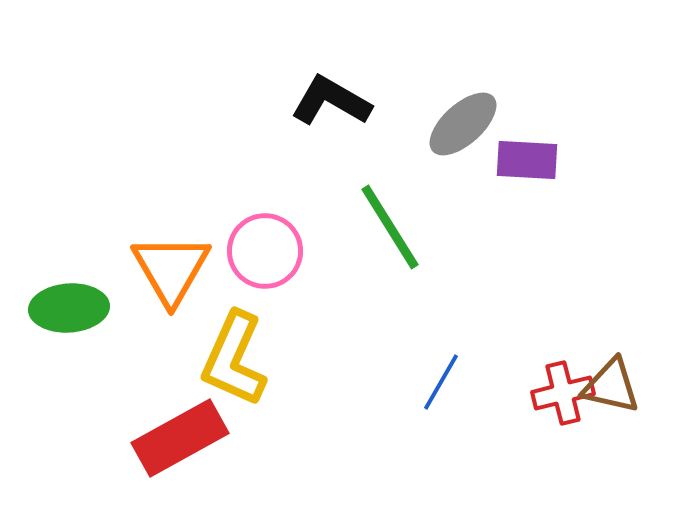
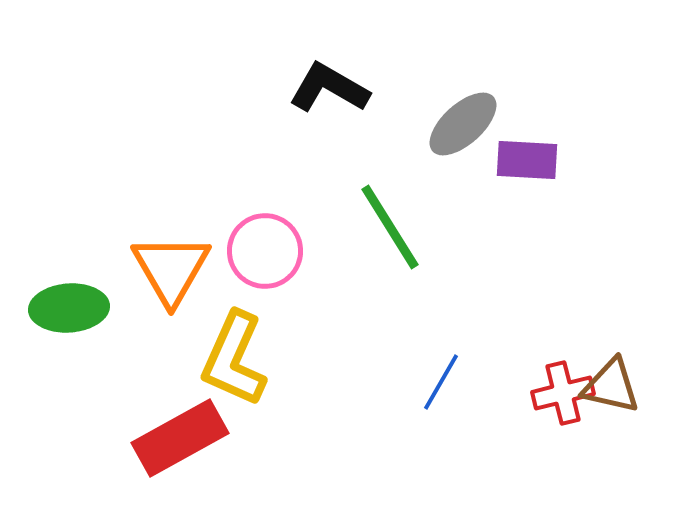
black L-shape: moved 2 px left, 13 px up
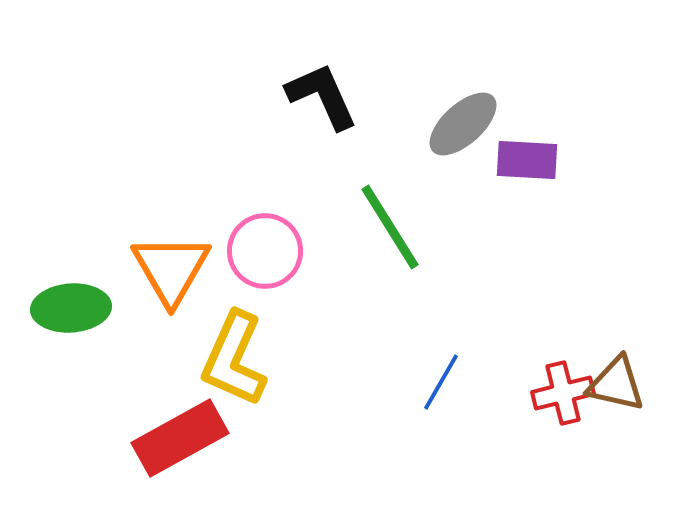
black L-shape: moved 7 px left, 8 px down; rotated 36 degrees clockwise
green ellipse: moved 2 px right
brown triangle: moved 5 px right, 2 px up
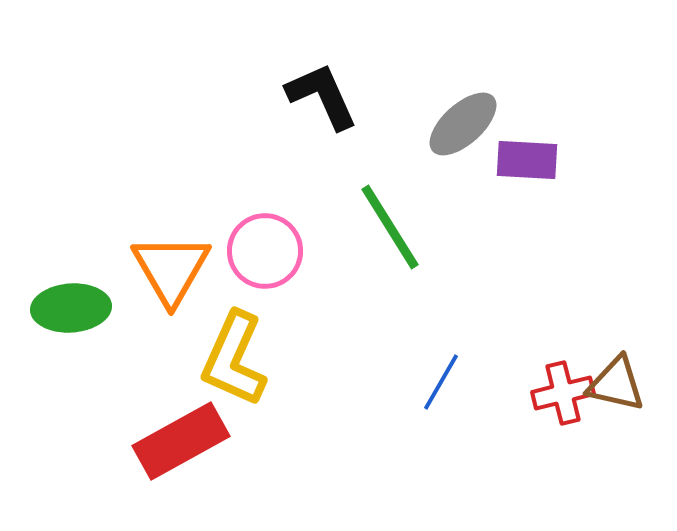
red rectangle: moved 1 px right, 3 px down
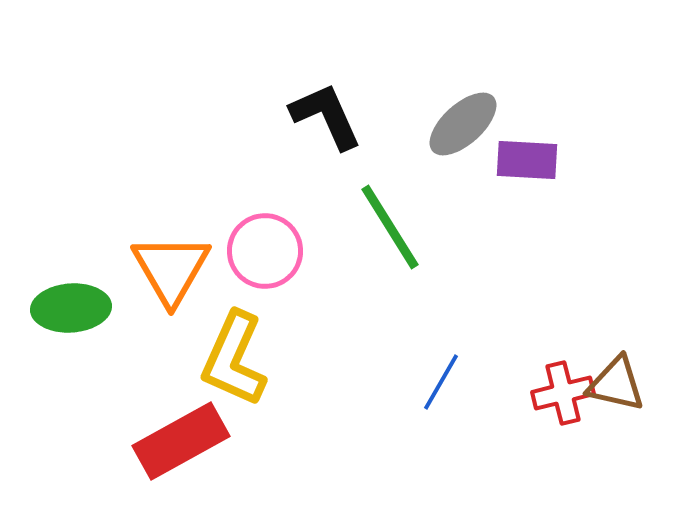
black L-shape: moved 4 px right, 20 px down
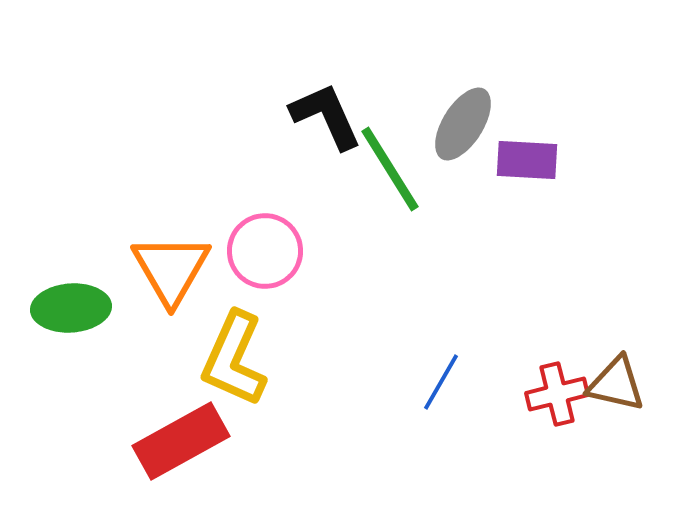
gray ellipse: rotated 16 degrees counterclockwise
green line: moved 58 px up
red cross: moved 6 px left, 1 px down
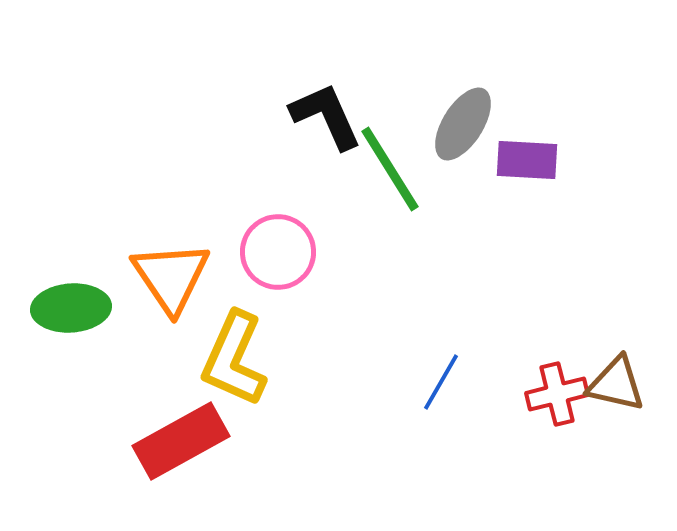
pink circle: moved 13 px right, 1 px down
orange triangle: moved 8 px down; rotated 4 degrees counterclockwise
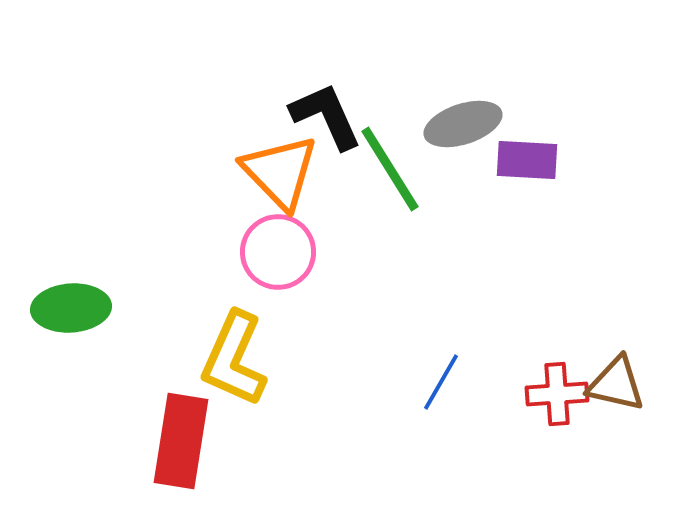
gray ellipse: rotated 40 degrees clockwise
orange triangle: moved 109 px right, 105 px up; rotated 10 degrees counterclockwise
red cross: rotated 10 degrees clockwise
red rectangle: rotated 52 degrees counterclockwise
